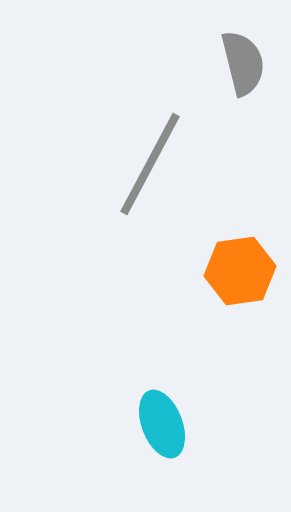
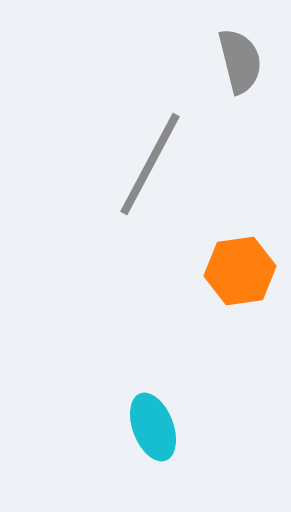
gray semicircle: moved 3 px left, 2 px up
cyan ellipse: moved 9 px left, 3 px down
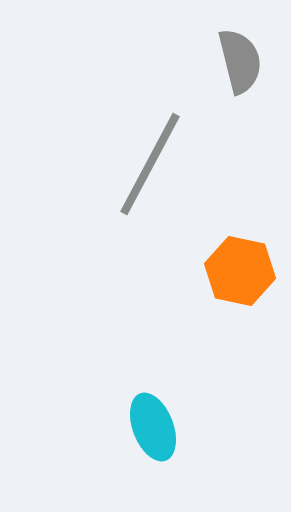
orange hexagon: rotated 20 degrees clockwise
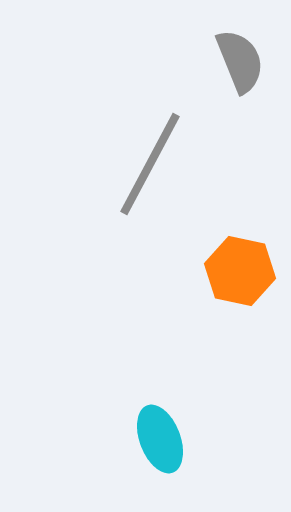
gray semicircle: rotated 8 degrees counterclockwise
cyan ellipse: moved 7 px right, 12 px down
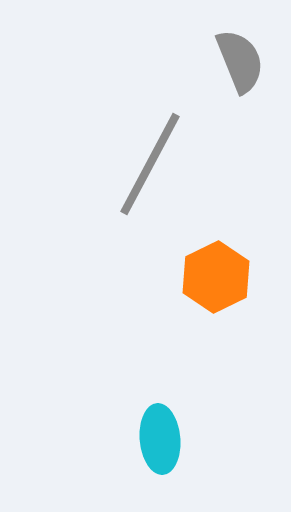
orange hexagon: moved 24 px left, 6 px down; rotated 22 degrees clockwise
cyan ellipse: rotated 16 degrees clockwise
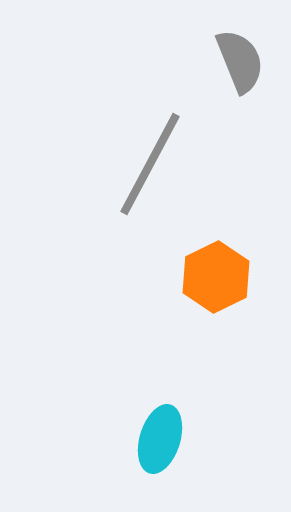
cyan ellipse: rotated 22 degrees clockwise
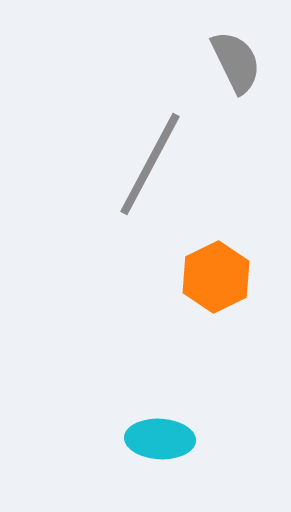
gray semicircle: moved 4 px left, 1 px down; rotated 4 degrees counterclockwise
cyan ellipse: rotated 76 degrees clockwise
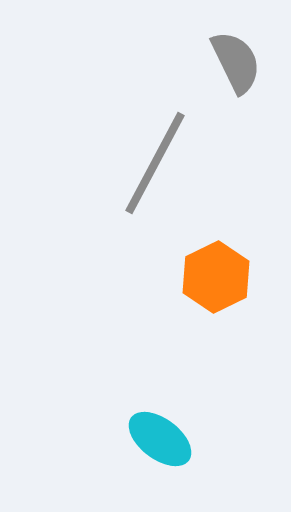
gray line: moved 5 px right, 1 px up
cyan ellipse: rotated 34 degrees clockwise
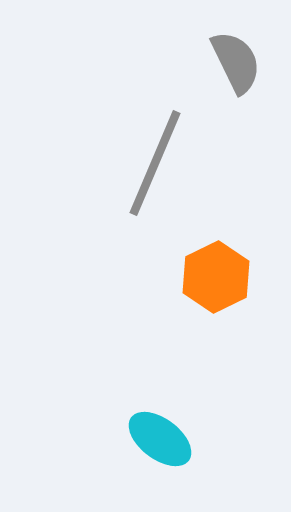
gray line: rotated 5 degrees counterclockwise
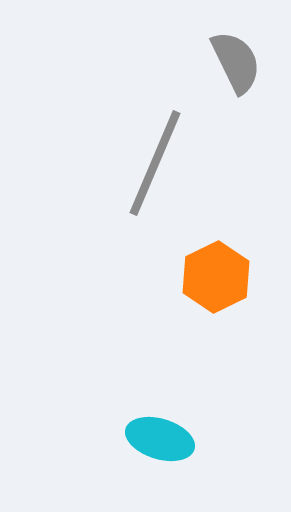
cyan ellipse: rotated 20 degrees counterclockwise
